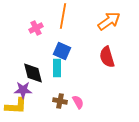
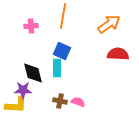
orange arrow: moved 3 px down
pink cross: moved 5 px left, 2 px up; rotated 24 degrees clockwise
red semicircle: moved 11 px right, 3 px up; rotated 110 degrees clockwise
pink semicircle: rotated 40 degrees counterclockwise
yellow L-shape: moved 1 px up
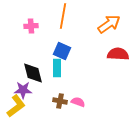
yellow L-shape: moved 1 px down; rotated 40 degrees counterclockwise
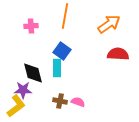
orange line: moved 2 px right
blue square: rotated 12 degrees clockwise
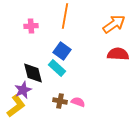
orange arrow: moved 5 px right
cyan rectangle: rotated 48 degrees counterclockwise
purple star: rotated 24 degrees counterclockwise
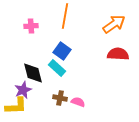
brown cross: moved 3 px up
yellow L-shape: rotated 35 degrees clockwise
